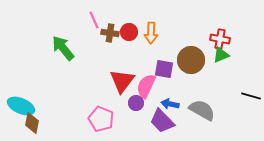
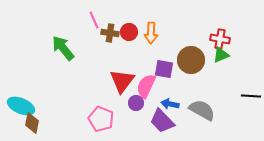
black line: rotated 12 degrees counterclockwise
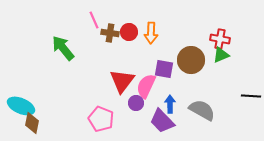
blue arrow: rotated 78 degrees clockwise
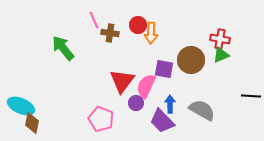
red circle: moved 9 px right, 7 px up
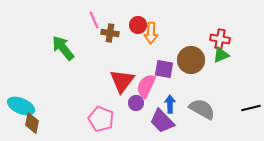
black line: moved 12 px down; rotated 18 degrees counterclockwise
gray semicircle: moved 1 px up
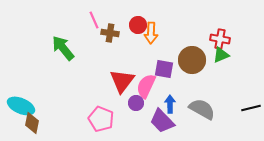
brown circle: moved 1 px right
